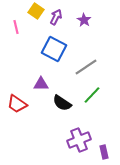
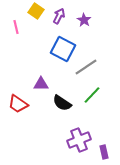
purple arrow: moved 3 px right, 1 px up
blue square: moved 9 px right
red trapezoid: moved 1 px right
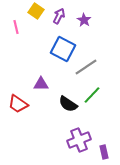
black semicircle: moved 6 px right, 1 px down
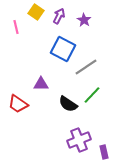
yellow square: moved 1 px down
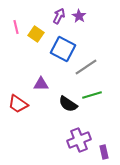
yellow square: moved 22 px down
purple star: moved 5 px left, 4 px up
green line: rotated 30 degrees clockwise
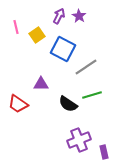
yellow square: moved 1 px right, 1 px down; rotated 21 degrees clockwise
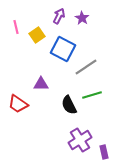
purple star: moved 3 px right, 2 px down
black semicircle: moved 1 px right, 1 px down; rotated 30 degrees clockwise
purple cross: moved 1 px right; rotated 10 degrees counterclockwise
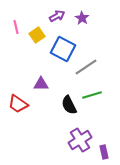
purple arrow: moved 2 px left; rotated 35 degrees clockwise
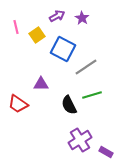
purple rectangle: moved 2 px right; rotated 48 degrees counterclockwise
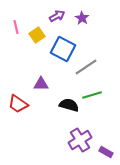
black semicircle: rotated 132 degrees clockwise
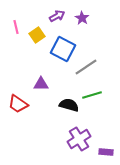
purple cross: moved 1 px left, 1 px up
purple rectangle: rotated 24 degrees counterclockwise
